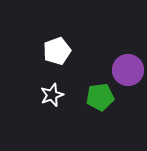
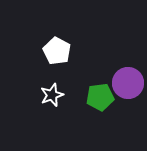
white pentagon: rotated 24 degrees counterclockwise
purple circle: moved 13 px down
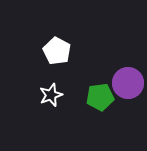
white star: moved 1 px left
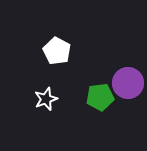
white star: moved 5 px left, 4 px down
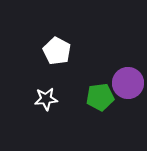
white star: rotated 15 degrees clockwise
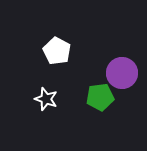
purple circle: moved 6 px left, 10 px up
white star: rotated 25 degrees clockwise
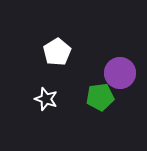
white pentagon: moved 1 px down; rotated 12 degrees clockwise
purple circle: moved 2 px left
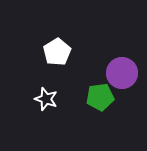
purple circle: moved 2 px right
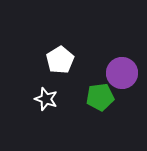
white pentagon: moved 3 px right, 8 px down
